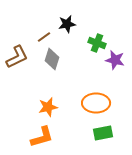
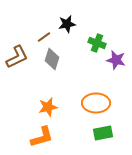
purple star: moved 1 px right
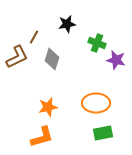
brown line: moved 10 px left; rotated 24 degrees counterclockwise
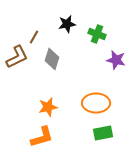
green cross: moved 9 px up
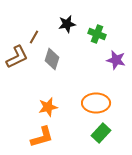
green rectangle: moved 2 px left; rotated 36 degrees counterclockwise
